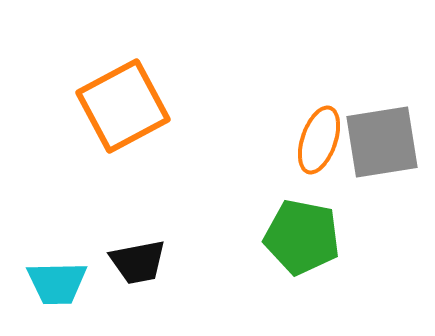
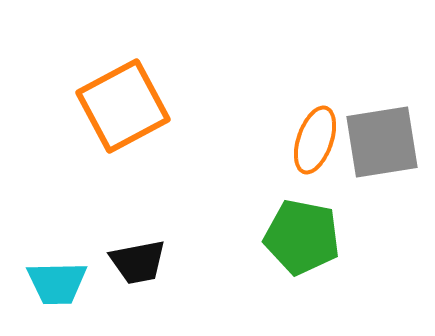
orange ellipse: moved 4 px left
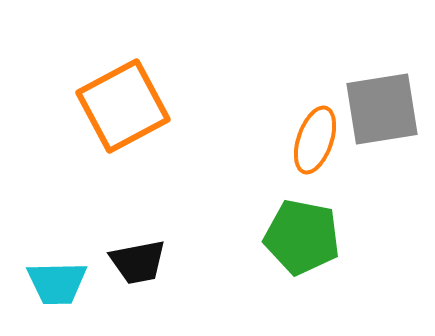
gray square: moved 33 px up
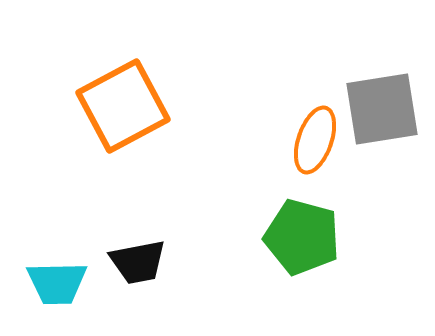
green pentagon: rotated 4 degrees clockwise
